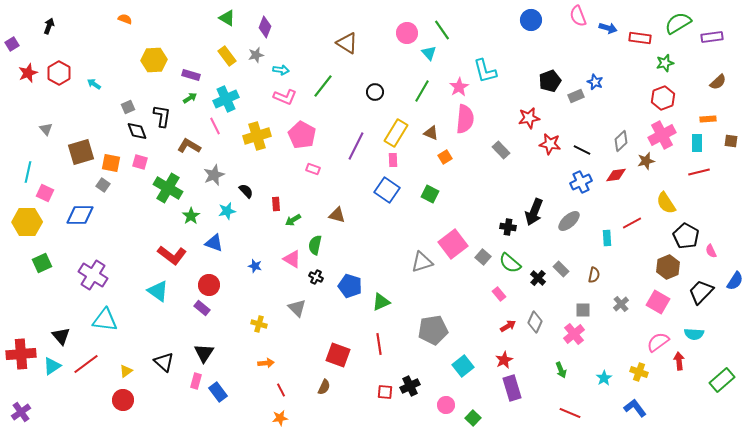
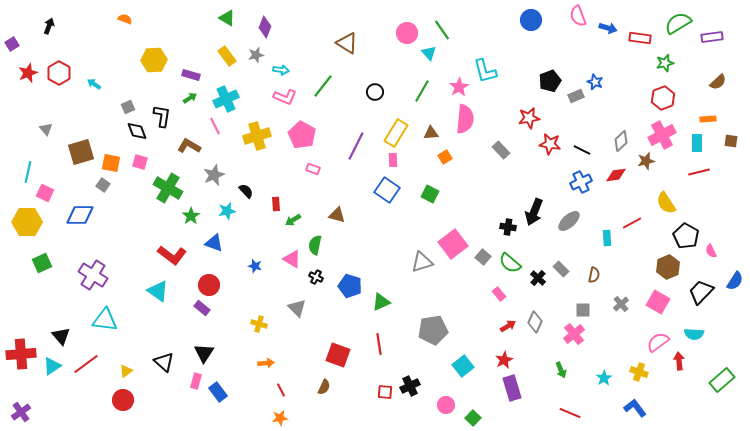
brown triangle at (431, 133): rotated 28 degrees counterclockwise
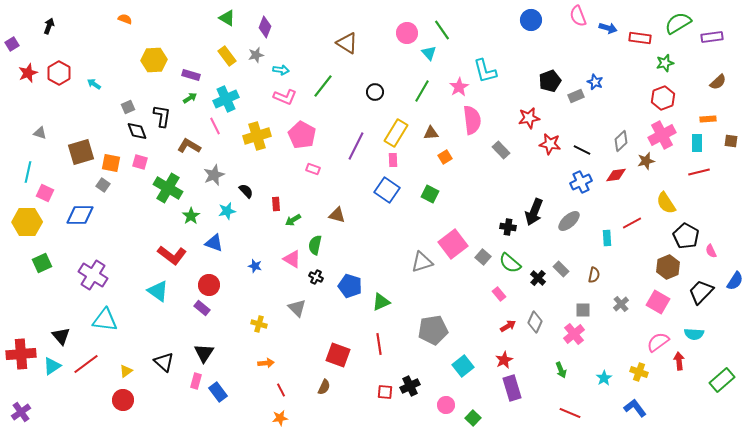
pink semicircle at (465, 119): moved 7 px right, 1 px down; rotated 12 degrees counterclockwise
gray triangle at (46, 129): moved 6 px left, 4 px down; rotated 32 degrees counterclockwise
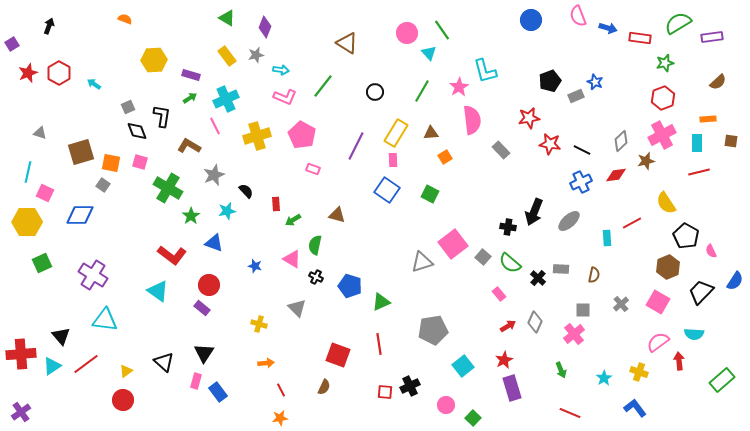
gray rectangle at (561, 269): rotated 42 degrees counterclockwise
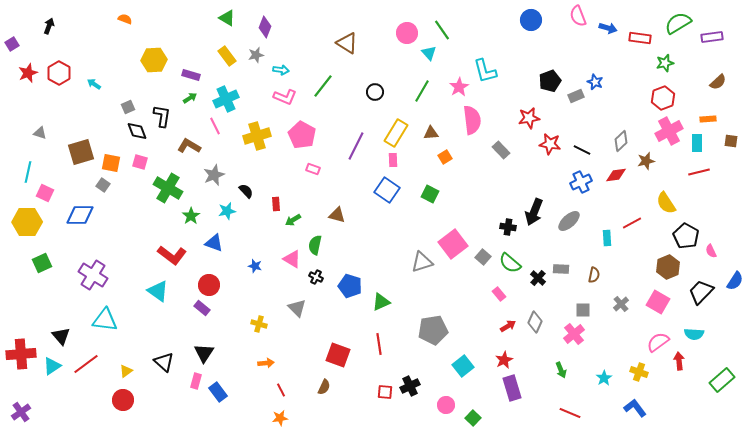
pink cross at (662, 135): moved 7 px right, 4 px up
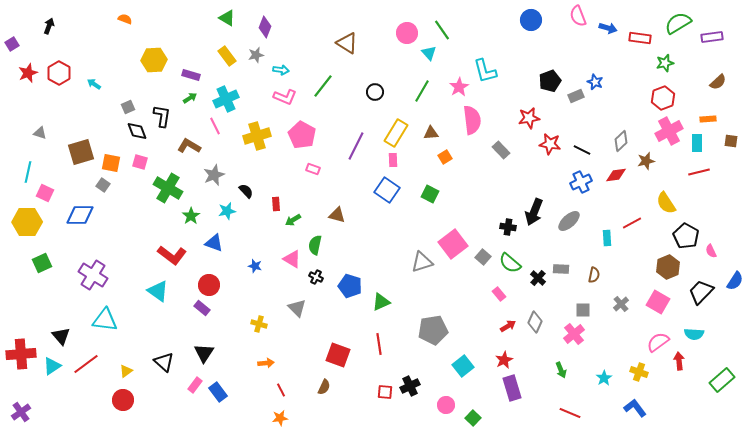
pink rectangle at (196, 381): moved 1 px left, 4 px down; rotated 21 degrees clockwise
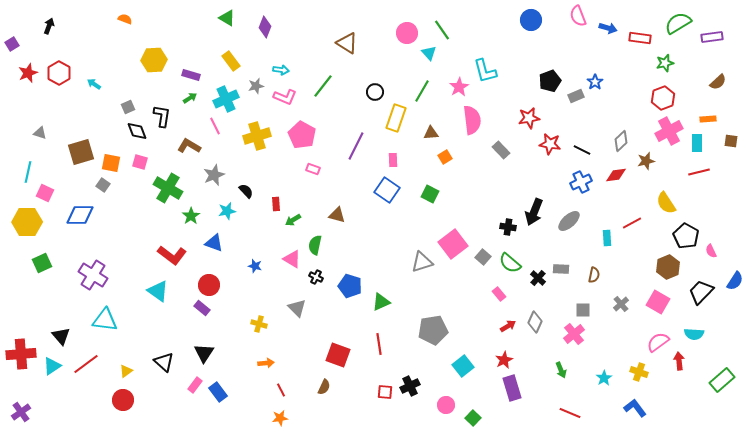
gray star at (256, 55): moved 31 px down
yellow rectangle at (227, 56): moved 4 px right, 5 px down
blue star at (595, 82): rotated 14 degrees clockwise
yellow rectangle at (396, 133): moved 15 px up; rotated 12 degrees counterclockwise
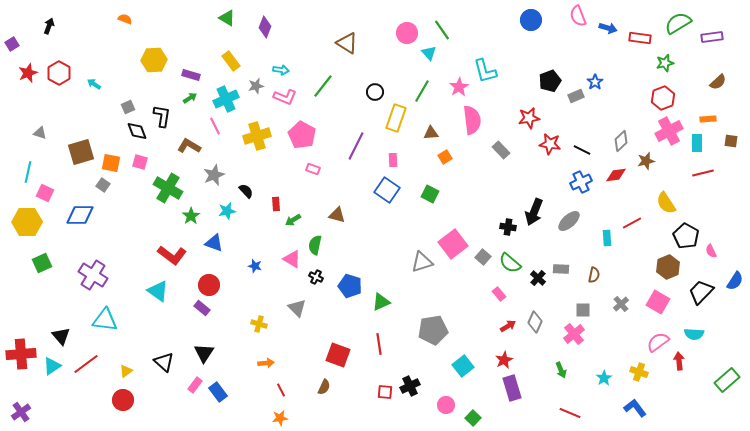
red line at (699, 172): moved 4 px right, 1 px down
green rectangle at (722, 380): moved 5 px right
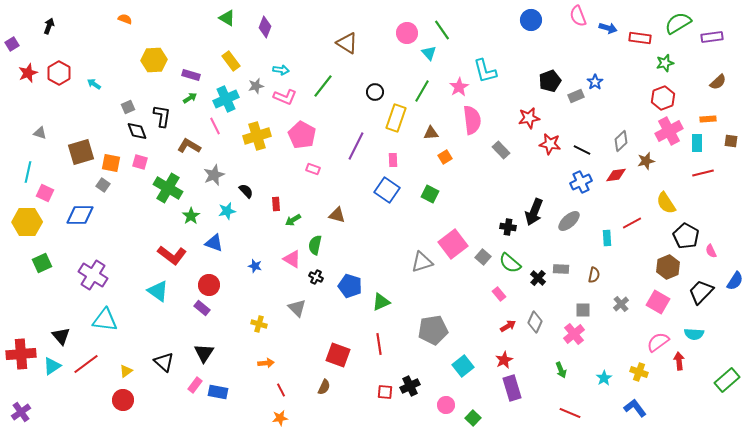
blue rectangle at (218, 392): rotated 42 degrees counterclockwise
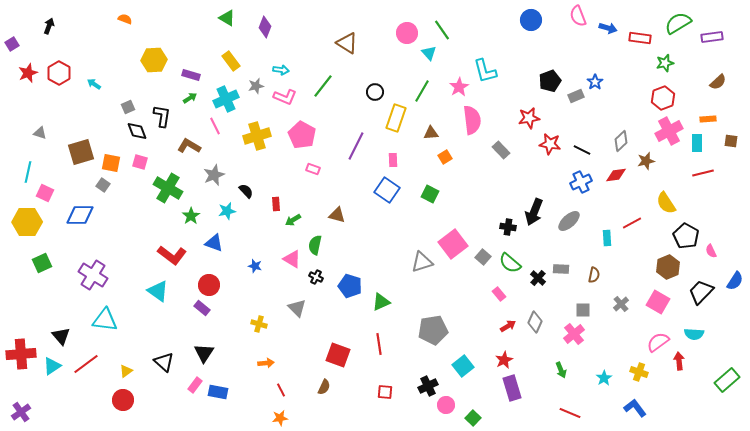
black cross at (410, 386): moved 18 px right
